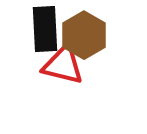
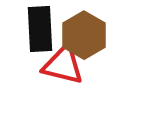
black rectangle: moved 5 px left
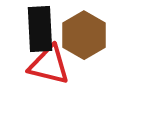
red triangle: moved 14 px left
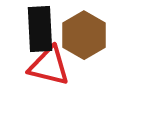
red triangle: moved 1 px down
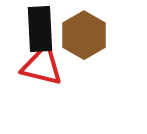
red triangle: moved 7 px left
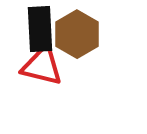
brown hexagon: moved 7 px left, 1 px up
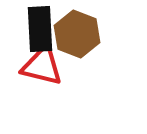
brown hexagon: rotated 9 degrees counterclockwise
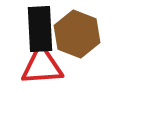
red triangle: rotated 18 degrees counterclockwise
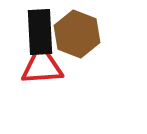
black rectangle: moved 3 px down
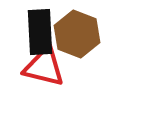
red triangle: moved 2 px right, 1 px down; rotated 18 degrees clockwise
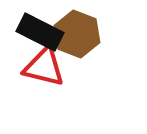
black rectangle: rotated 60 degrees counterclockwise
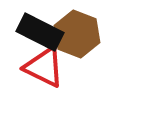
red triangle: rotated 12 degrees clockwise
